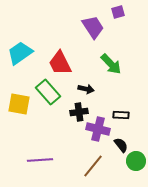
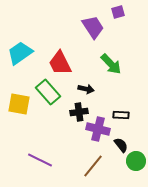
purple line: rotated 30 degrees clockwise
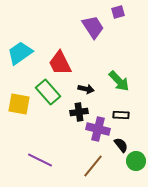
green arrow: moved 8 px right, 17 px down
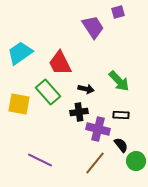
brown line: moved 2 px right, 3 px up
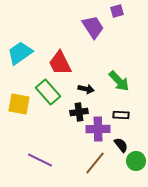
purple square: moved 1 px left, 1 px up
purple cross: rotated 15 degrees counterclockwise
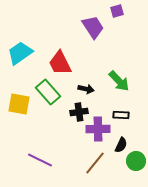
black semicircle: rotated 63 degrees clockwise
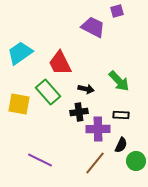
purple trapezoid: rotated 30 degrees counterclockwise
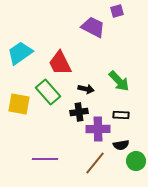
black semicircle: rotated 56 degrees clockwise
purple line: moved 5 px right, 1 px up; rotated 25 degrees counterclockwise
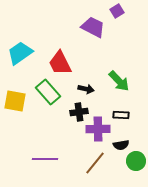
purple square: rotated 16 degrees counterclockwise
yellow square: moved 4 px left, 3 px up
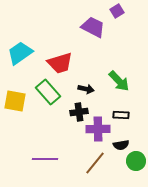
red trapezoid: rotated 80 degrees counterclockwise
